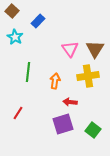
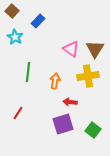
pink triangle: moved 1 px right; rotated 18 degrees counterclockwise
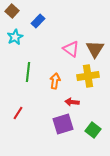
cyan star: rotated 14 degrees clockwise
red arrow: moved 2 px right
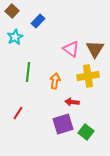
green square: moved 7 px left, 2 px down
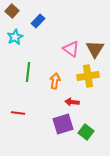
red line: rotated 64 degrees clockwise
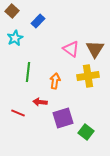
cyan star: moved 1 px down
red arrow: moved 32 px left
red line: rotated 16 degrees clockwise
purple square: moved 6 px up
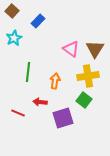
cyan star: moved 1 px left
green square: moved 2 px left, 32 px up
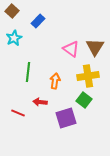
brown triangle: moved 2 px up
purple square: moved 3 px right
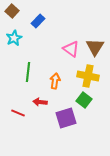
yellow cross: rotated 20 degrees clockwise
